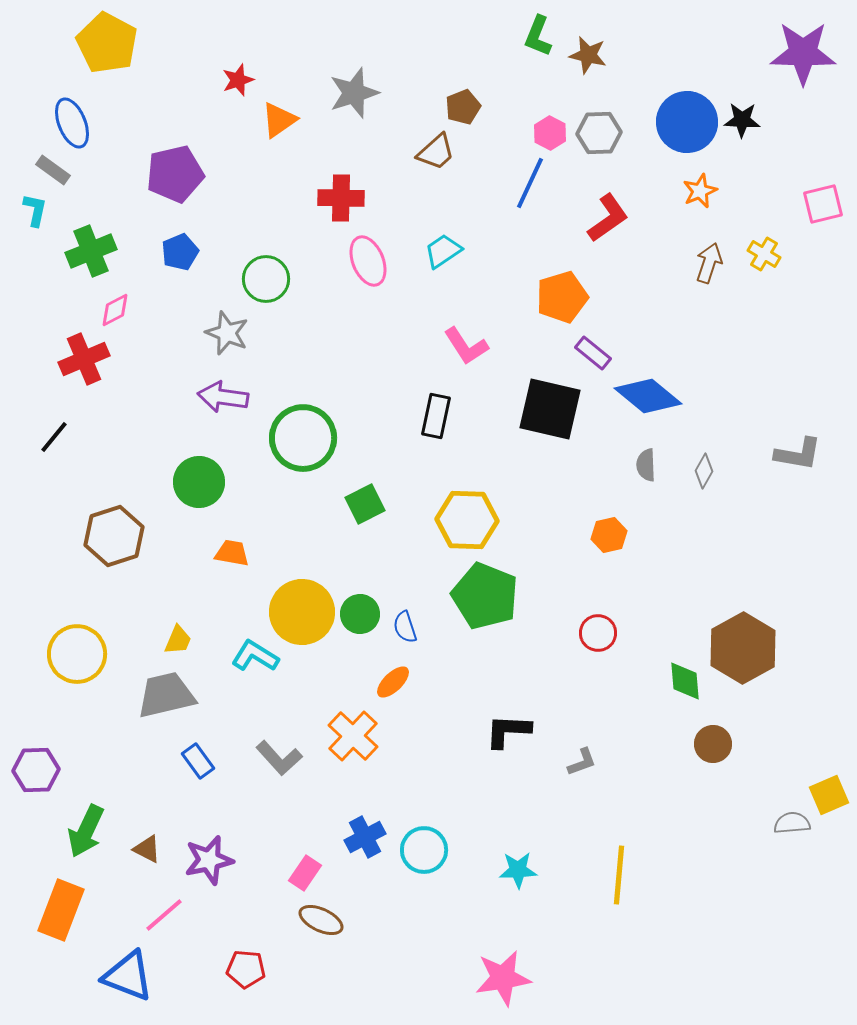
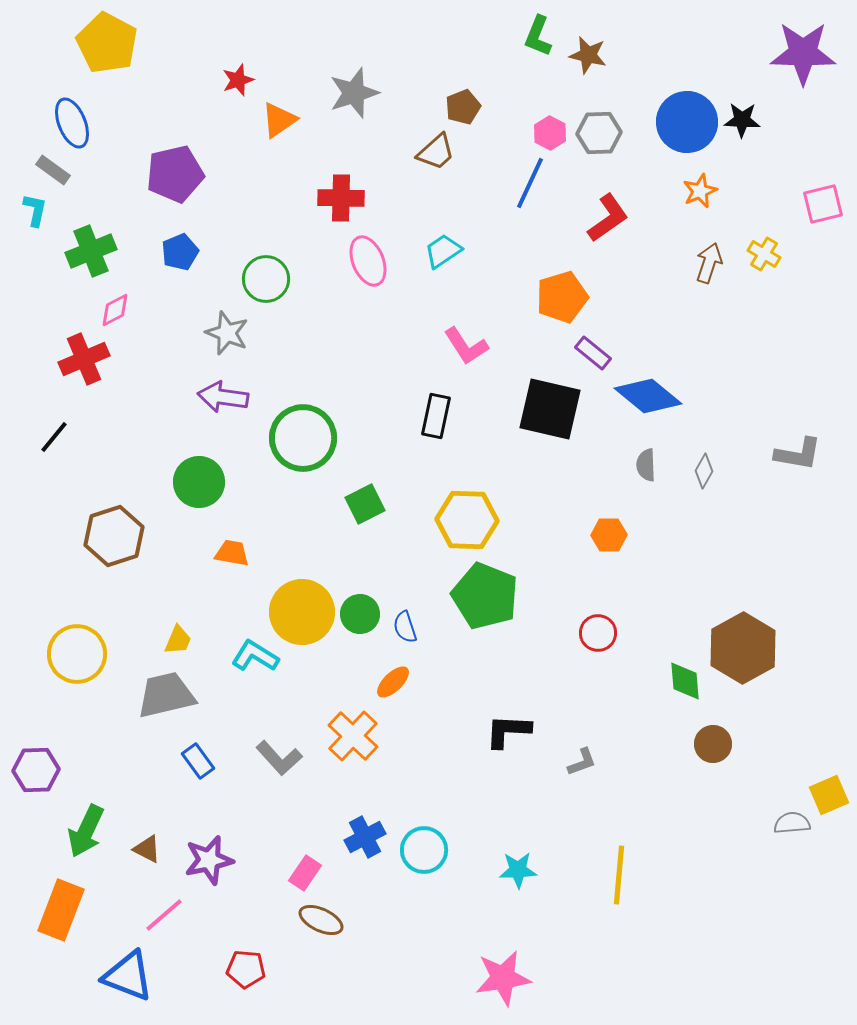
orange hexagon at (609, 535): rotated 12 degrees clockwise
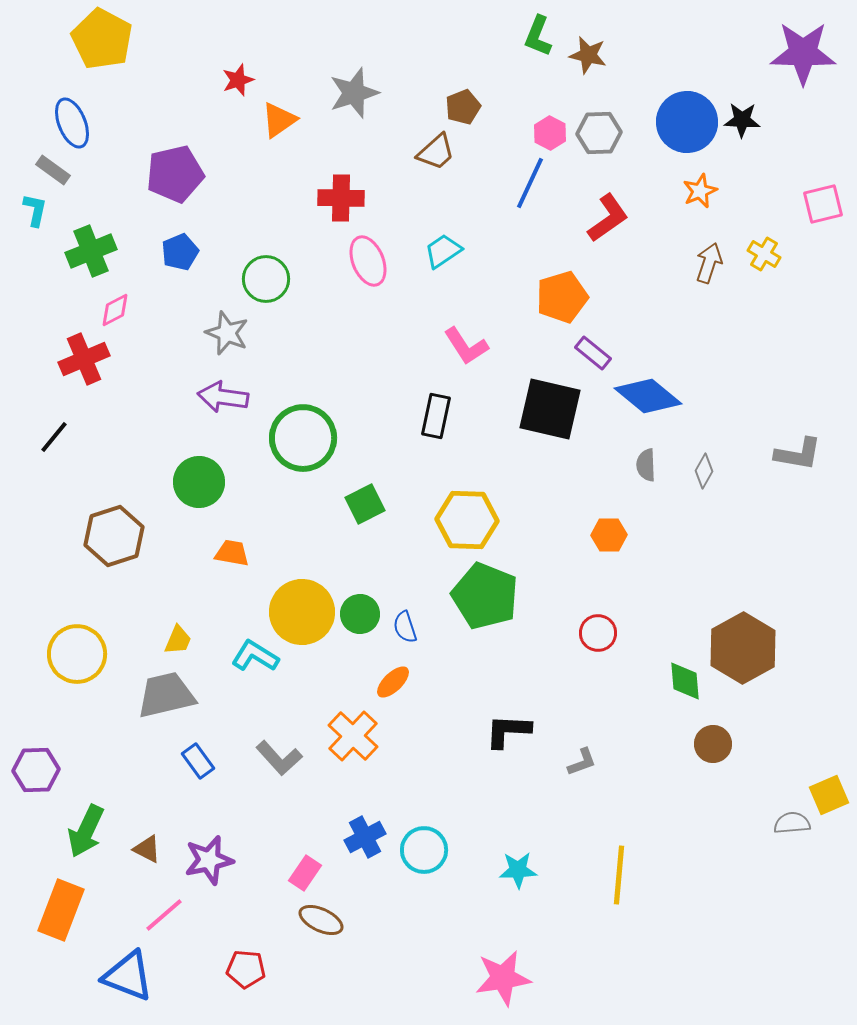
yellow pentagon at (107, 43): moved 5 px left, 4 px up
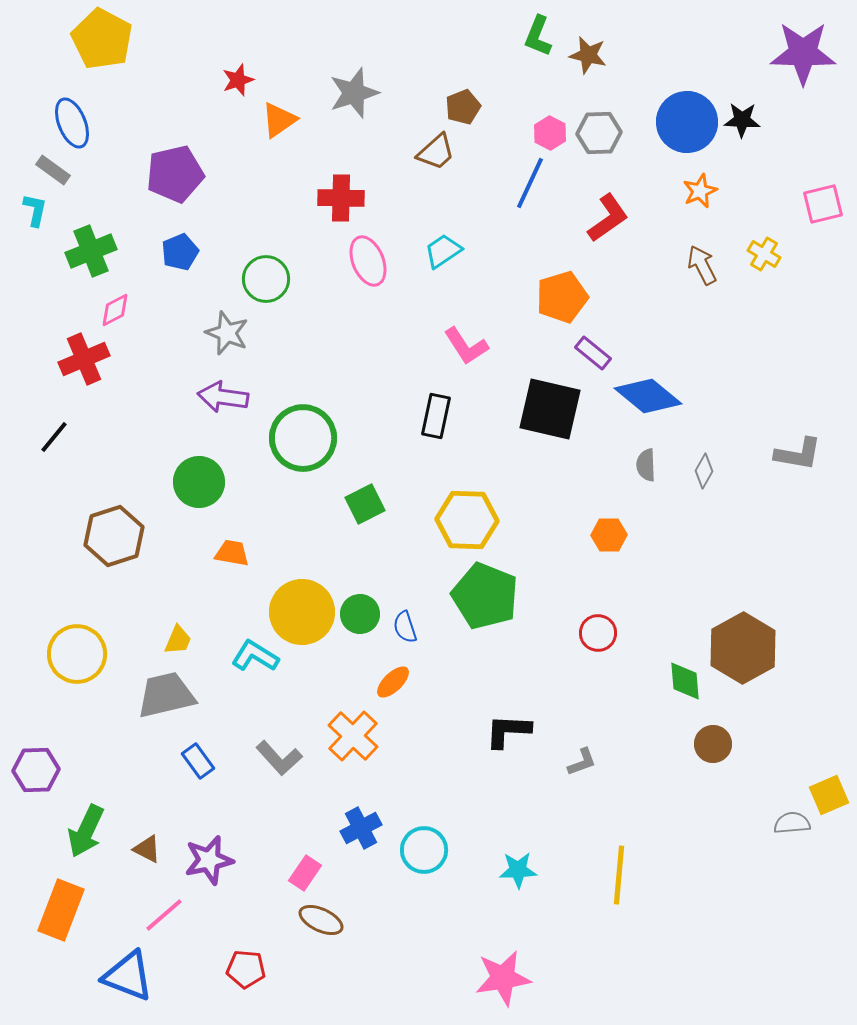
brown arrow at (709, 263): moved 7 px left, 2 px down; rotated 45 degrees counterclockwise
blue cross at (365, 837): moved 4 px left, 9 px up
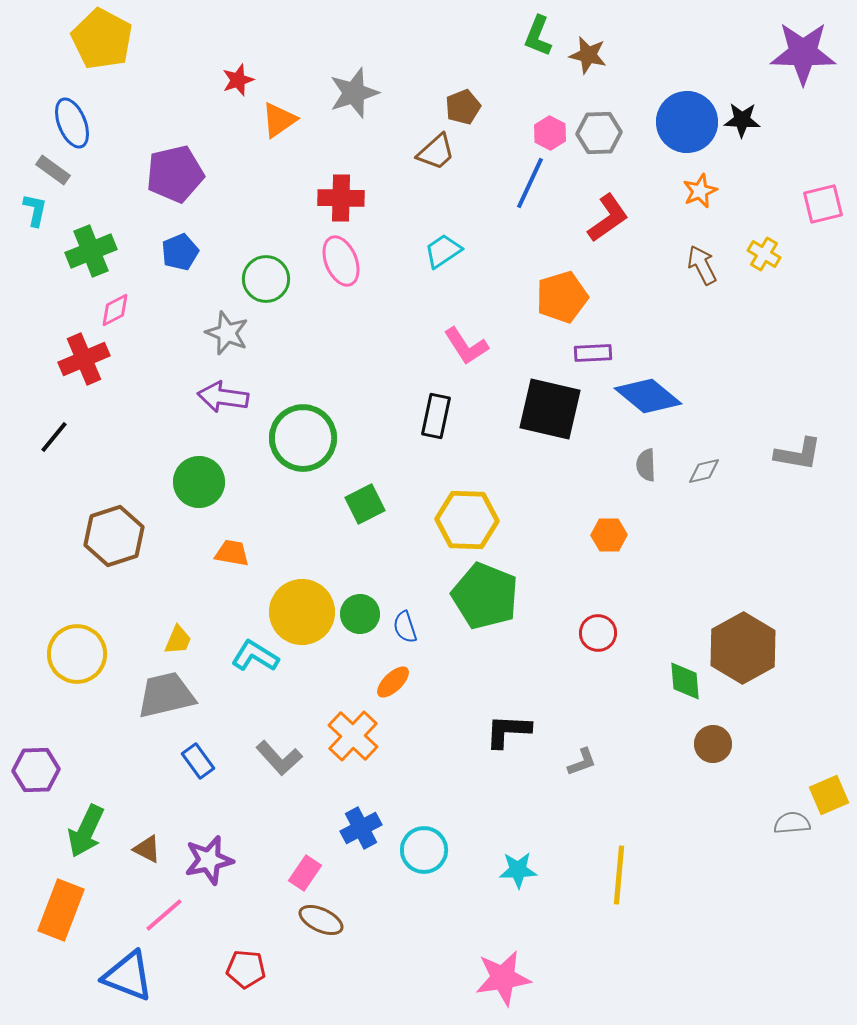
pink ellipse at (368, 261): moved 27 px left
purple rectangle at (593, 353): rotated 42 degrees counterclockwise
gray diamond at (704, 471): rotated 48 degrees clockwise
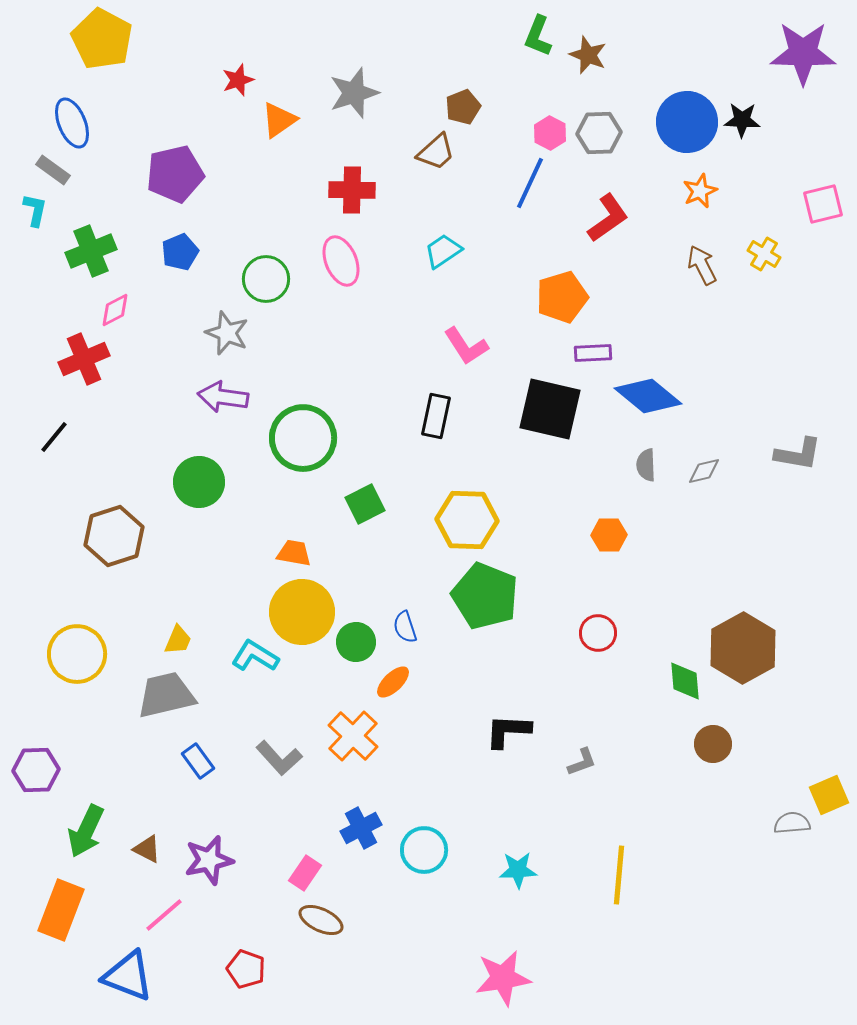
brown star at (588, 55): rotated 9 degrees clockwise
red cross at (341, 198): moved 11 px right, 8 px up
orange trapezoid at (232, 553): moved 62 px right
green circle at (360, 614): moved 4 px left, 28 px down
red pentagon at (246, 969): rotated 15 degrees clockwise
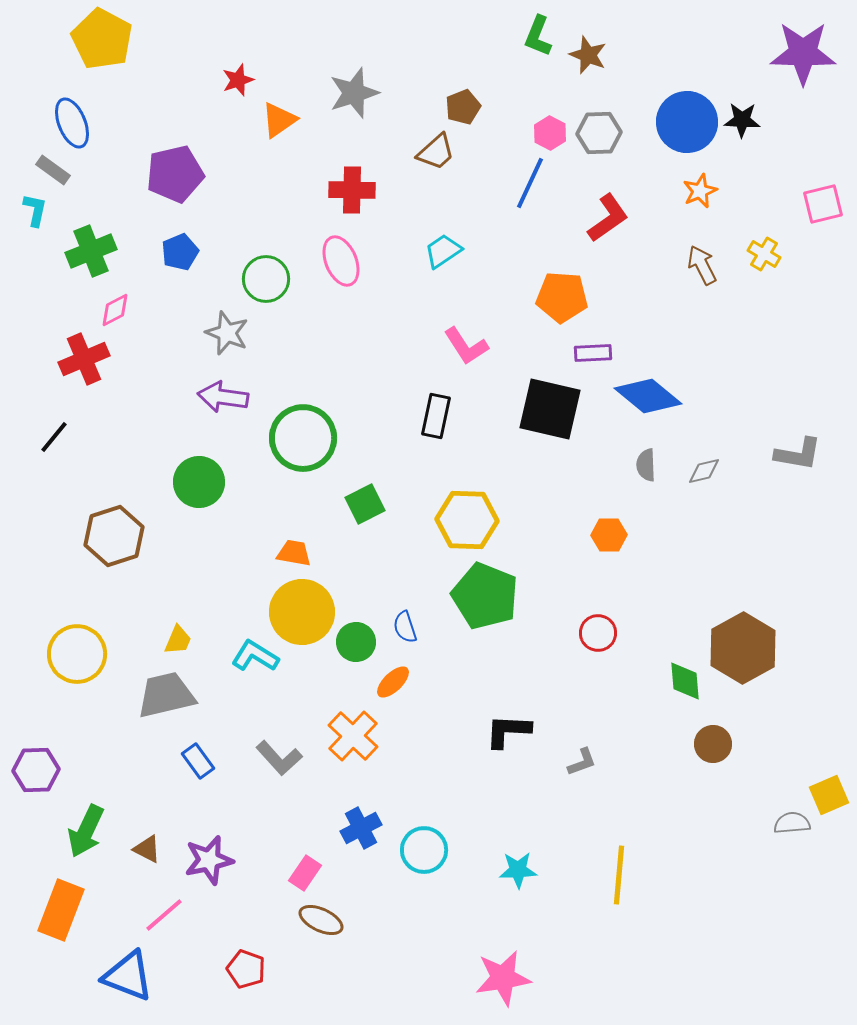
orange pentagon at (562, 297): rotated 21 degrees clockwise
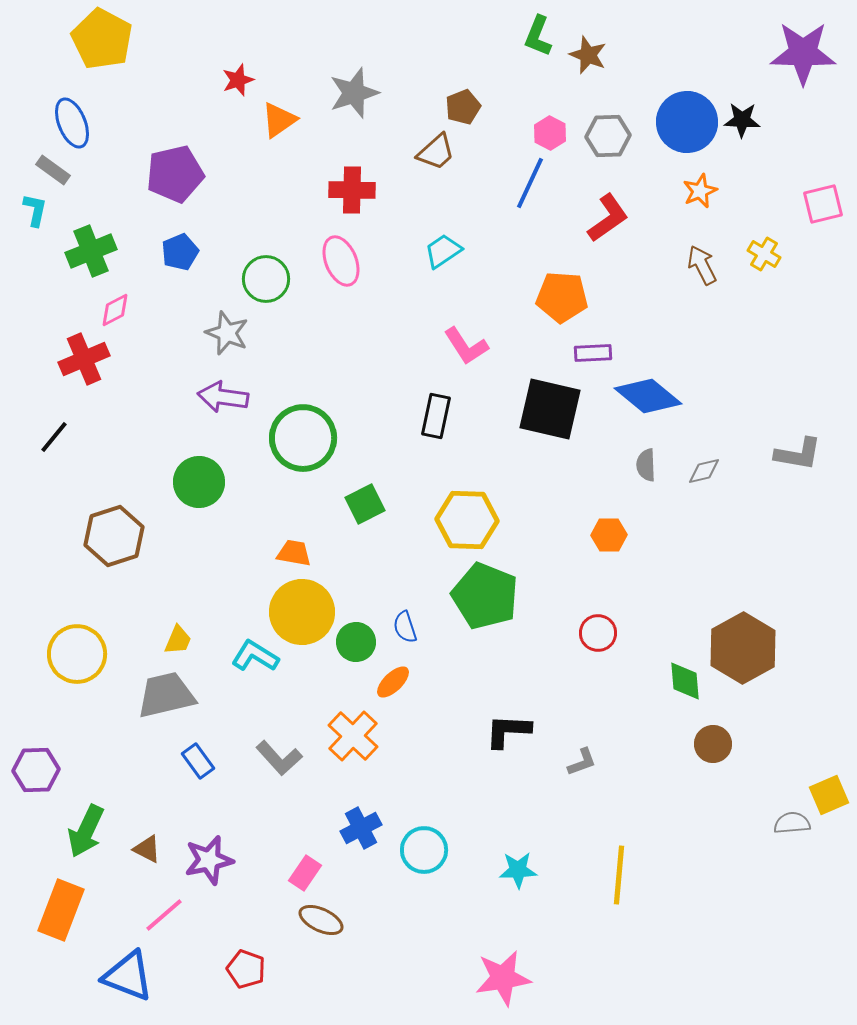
gray hexagon at (599, 133): moved 9 px right, 3 px down
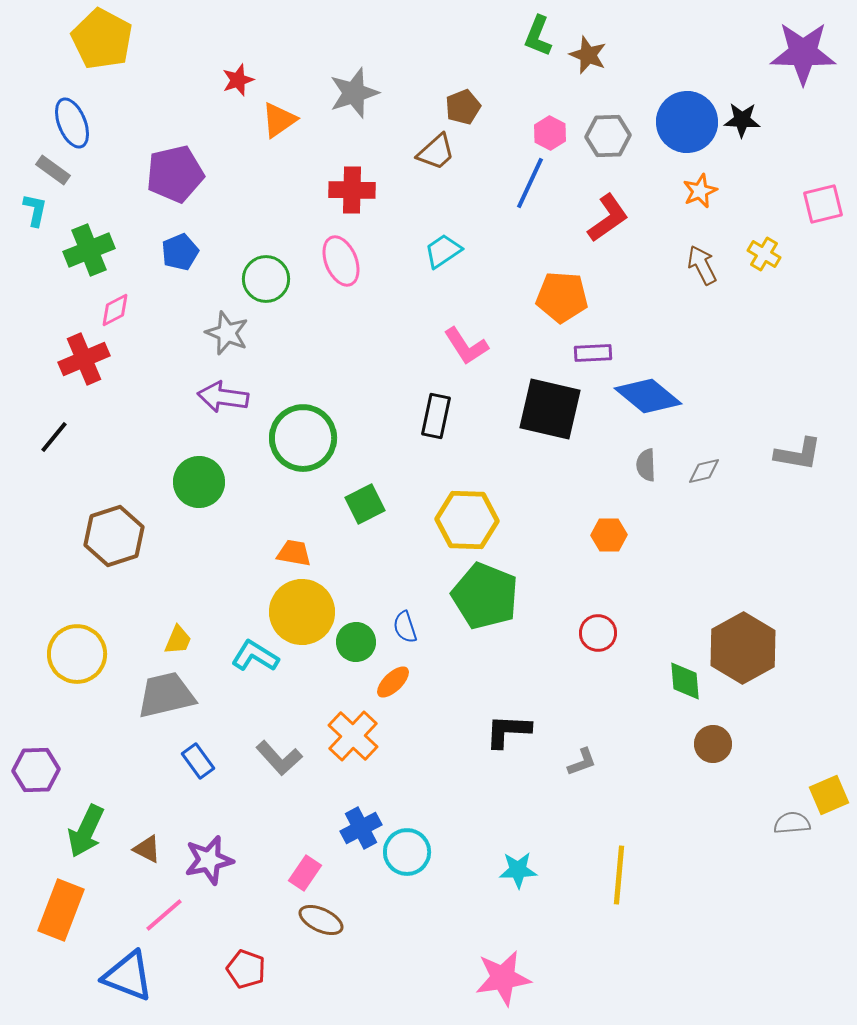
green cross at (91, 251): moved 2 px left, 1 px up
cyan circle at (424, 850): moved 17 px left, 2 px down
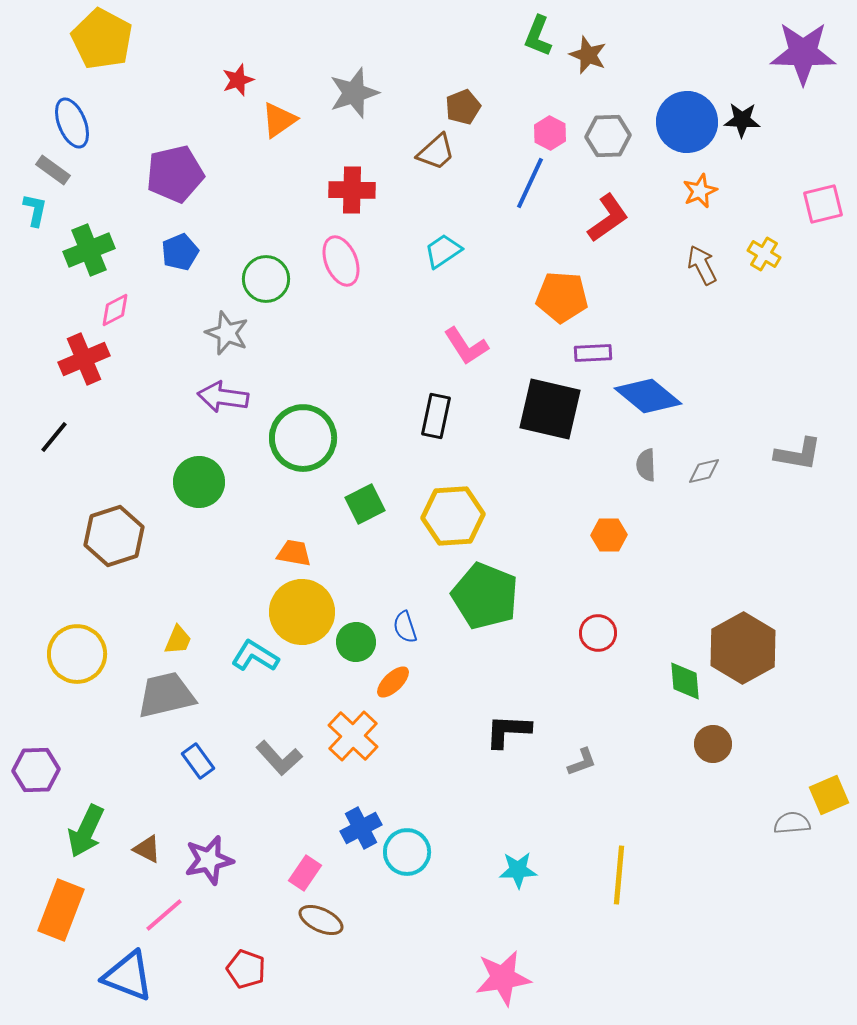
yellow hexagon at (467, 520): moved 14 px left, 4 px up; rotated 6 degrees counterclockwise
